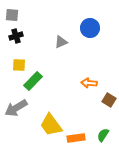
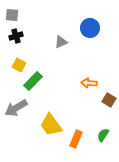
yellow square: rotated 24 degrees clockwise
orange rectangle: moved 1 px down; rotated 60 degrees counterclockwise
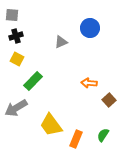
yellow square: moved 2 px left, 6 px up
brown square: rotated 16 degrees clockwise
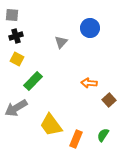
gray triangle: rotated 24 degrees counterclockwise
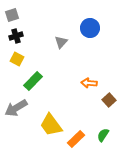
gray square: rotated 24 degrees counterclockwise
orange rectangle: rotated 24 degrees clockwise
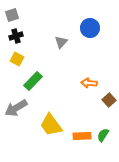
orange rectangle: moved 6 px right, 3 px up; rotated 42 degrees clockwise
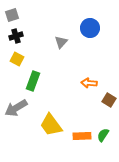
green rectangle: rotated 24 degrees counterclockwise
brown square: rotated 16 degrees counterclockwise
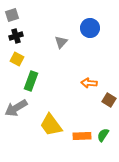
green rectangle: moved 2 px left
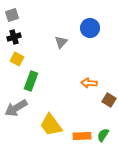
black cross: moved 2 px left, 1 px down
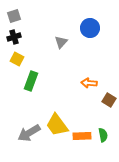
gray square: moved 2 px right, 1 px down
gray arrow: moved 13 px right, 25 px down
yellow trapezoid: moved 6 px right
green semicircle: rotated 136 degrees clockwise
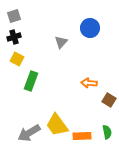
green semicircle: moved 4 px right, 3 px up
